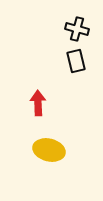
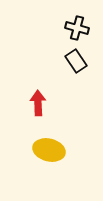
black cross: moved 1 px up
black rectangle: rotated 20 degrees counterclockwise
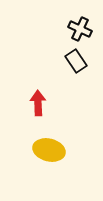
black cross: moved 3 px right, 1 px down; rotated 10 degrees clockwise
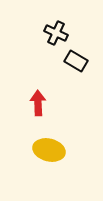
black cross: moved 24 px left, 4 px down
black rectangle: rotated 25 degrees counterclockwise
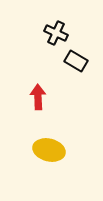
red arrow: moved 6 px up
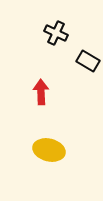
black rectangle: moved 12 px right
red arrow: moved 3 px right, 5 px up
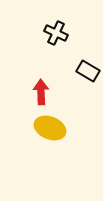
black rectangle: moved 10 px down
yellow ellipse: moved 1 px right, 22 px up; rotated 8 degrees clockwise
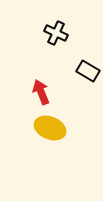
red arrow: rotated 20 degrees counterclockwise
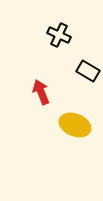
black cross: moved 3 px right, 2 px down
yellow ellipse: moved 25 px right, 3 px up
